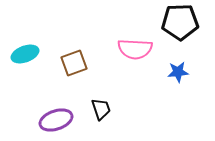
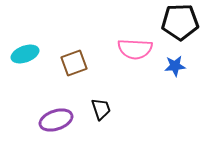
blue star: moved 3 px left, 6 px up
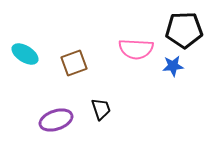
black pentagon: moved 4 px right, 8 px down
pink semicircle: moved 1 px right
cyan ellipse: rotated 52 degrees clockwise
blue star: moved 2 px left
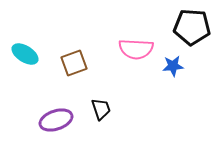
black pentagon: moved 8 px right, 3 px up; rotated 6 degrees clockwise
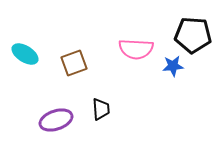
black pentagon: moved 1 px right, 8 px down
black trapezoid: rotated 15 degrees clockwise
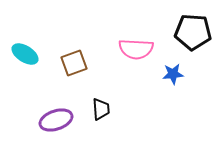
black pentagon: moved 3 px up
blue star: moved 8 px down
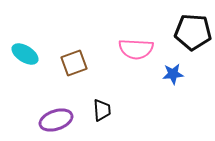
black trapezoid: moved 1 px right, 1 px down
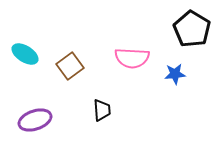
black pentagon: moved 1 px left, 3 px up; rotated 27 degrees clockwise
pink semicircle: moved 4 px left, 9 px down
brown square: moved 4 px left, 3 px down; rotated 16 degrees counterclockwise
blue star: moved 2 px right
purple ellipse: moved 21 px left
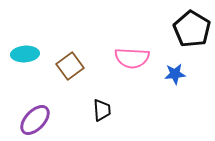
cyan ellipse: rotated 36 degrees counterclockwise
purple ellipse: rotated 28 degrees counterclockwise
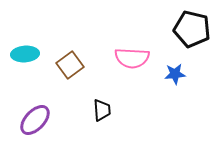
black pentagon: rotated 18 degrees counterclockwise
brown square: moved 1 px up
